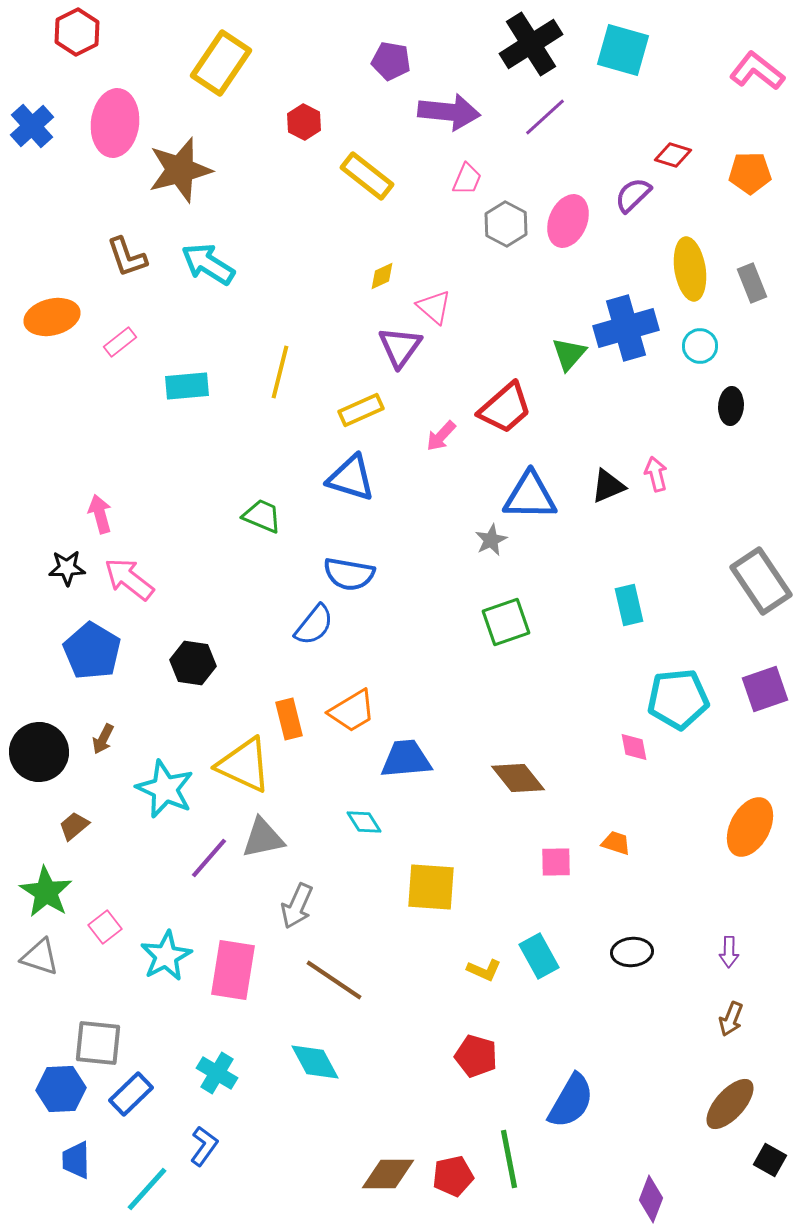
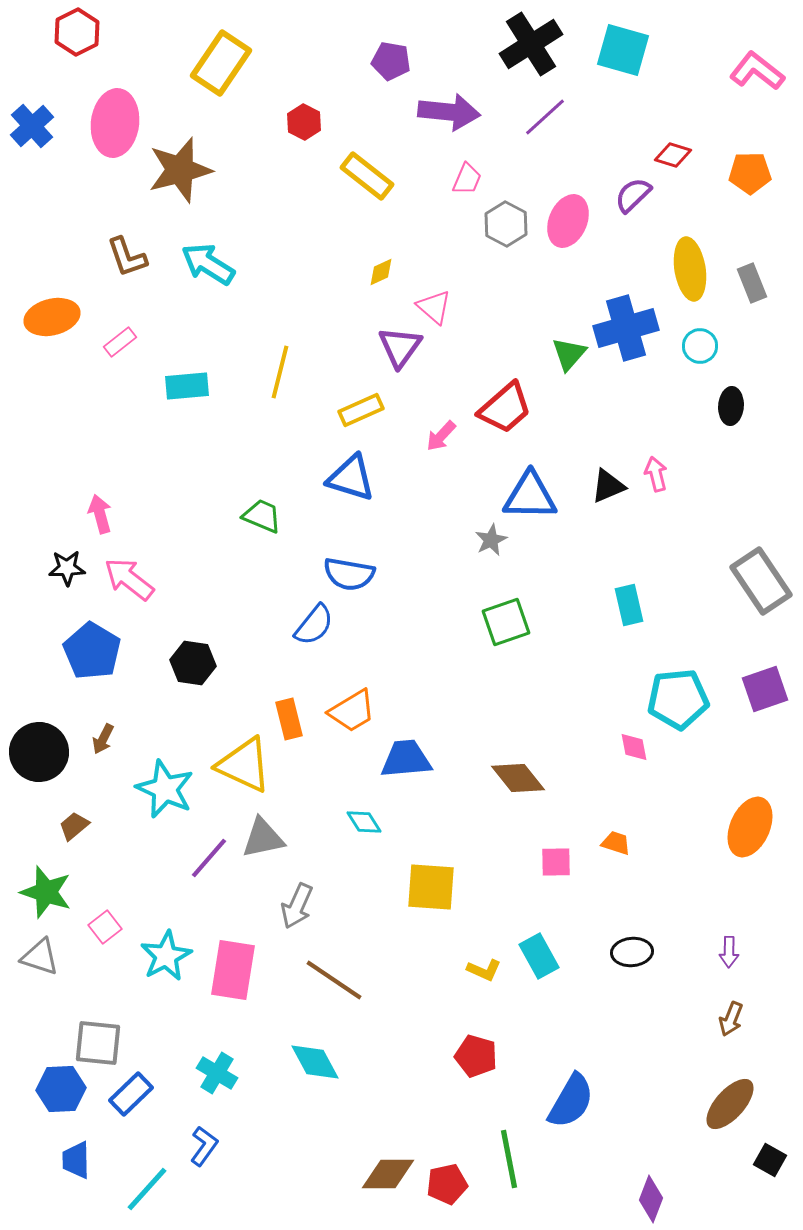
yellow diamond at (382, 276): moved 1 px left, 4 px up
orange ellipse at (750, 827): rotated 4 degrees counterclockwise
green star at (46, 892): rotated 14 degrees counterclockwise
red pentagon at (453, 1176): moved 6 px left, 8 px down
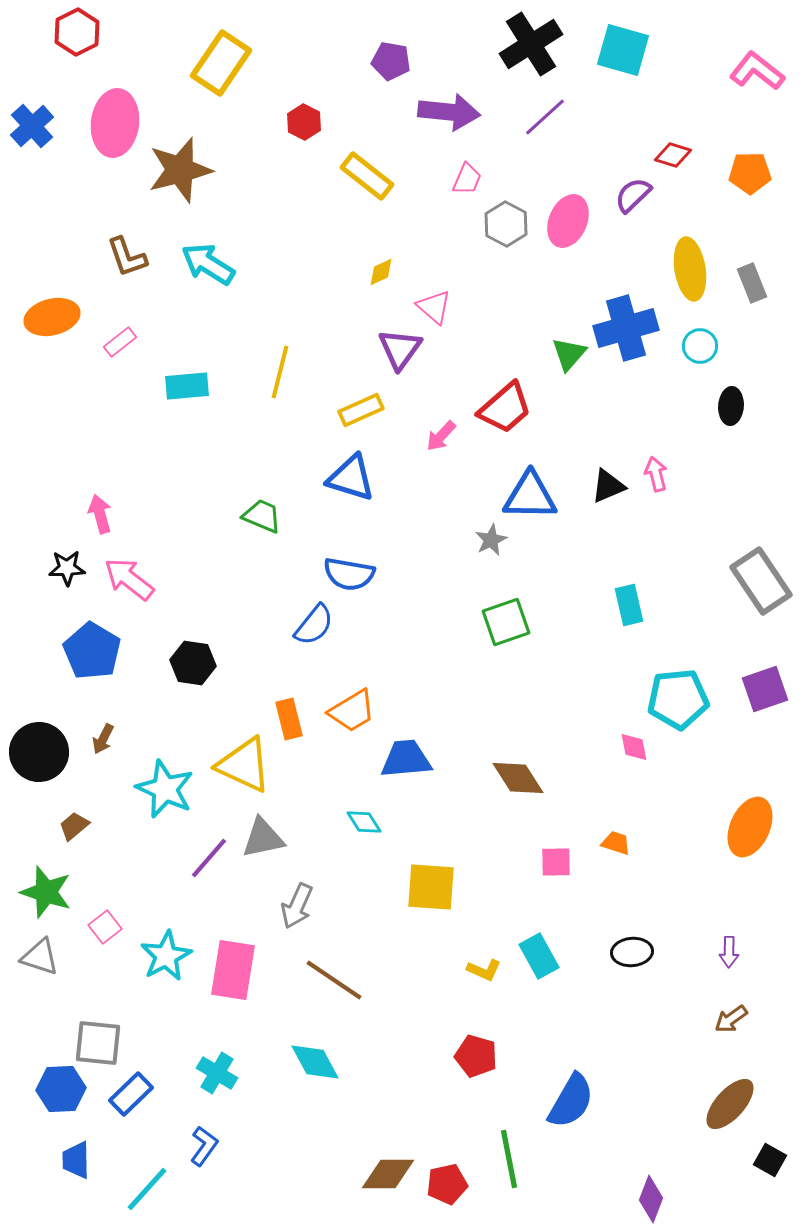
purple triangle at (400, 347): moved 2 px down
brown diamond at (518, 778): rotated 6 degrees clockwise
brown arrow at (731, 1019): rotated 32 degrees clockwise
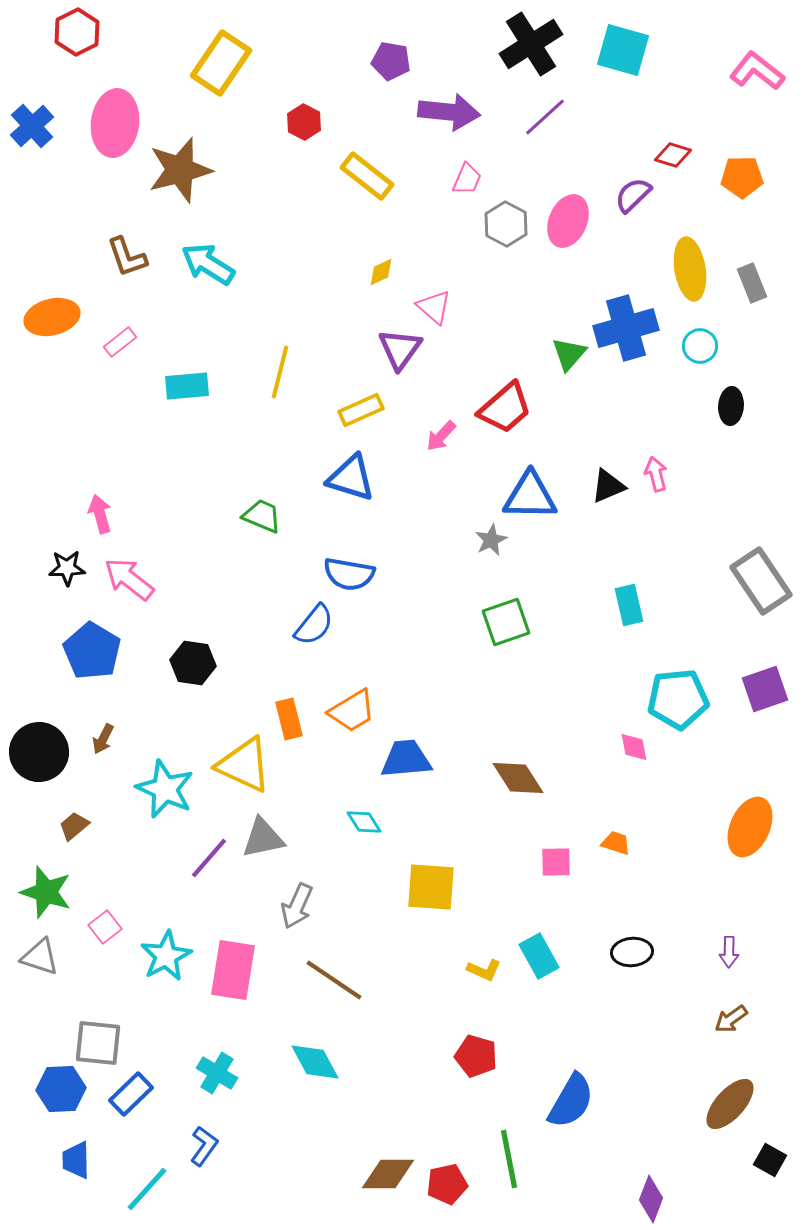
orange pentagon at (750, 173): moved 8 px left, 4 px down
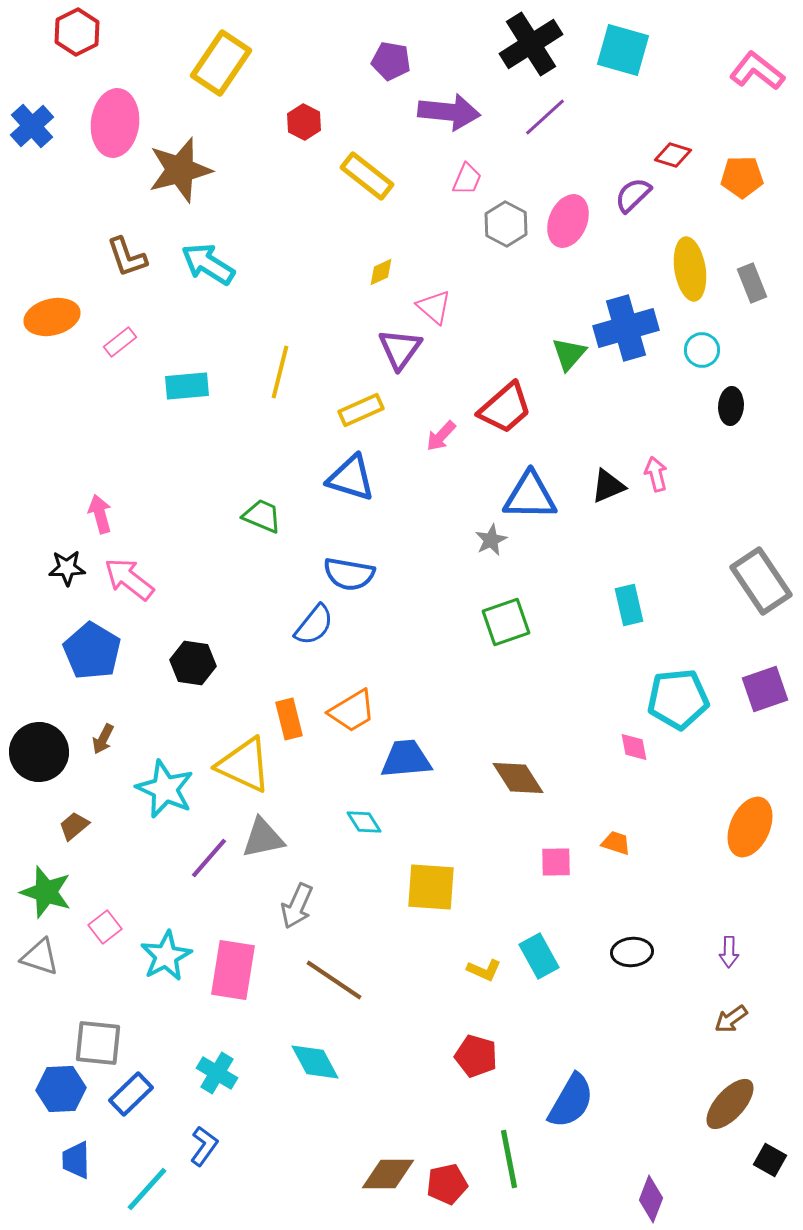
cyan circle at (700, 346): moved 2 px right, 4 px down
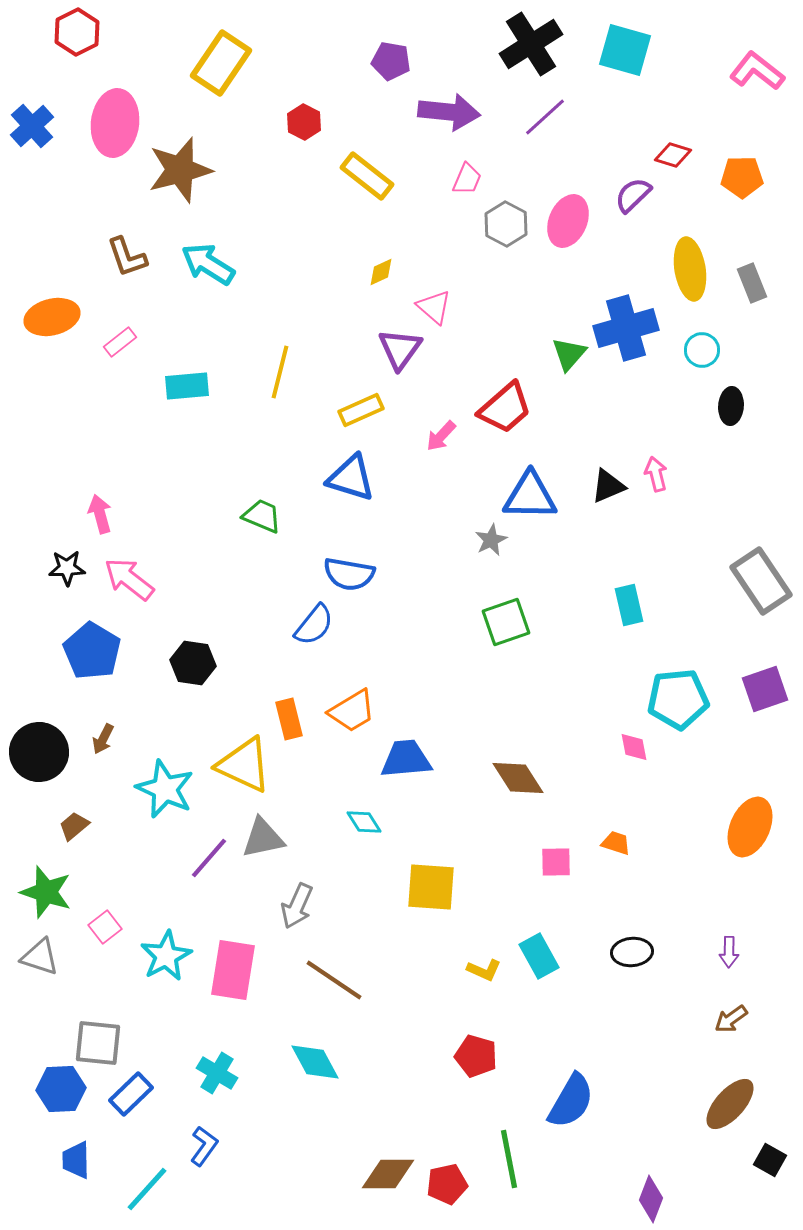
cyan square at (623, 50): moved 2 px right
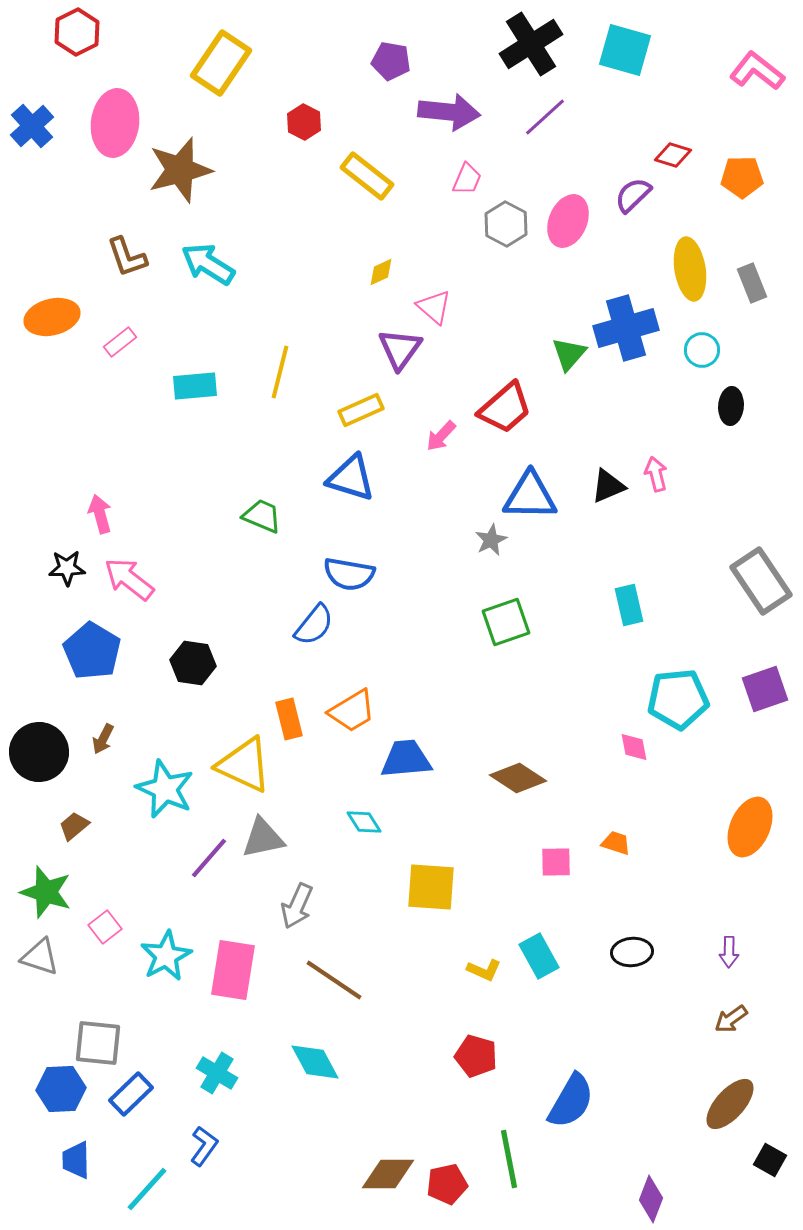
cyan rectangle at (187, 386): moved 8 px right
brown diamond at (518, 778): rotated 24 degrees counterclockwise
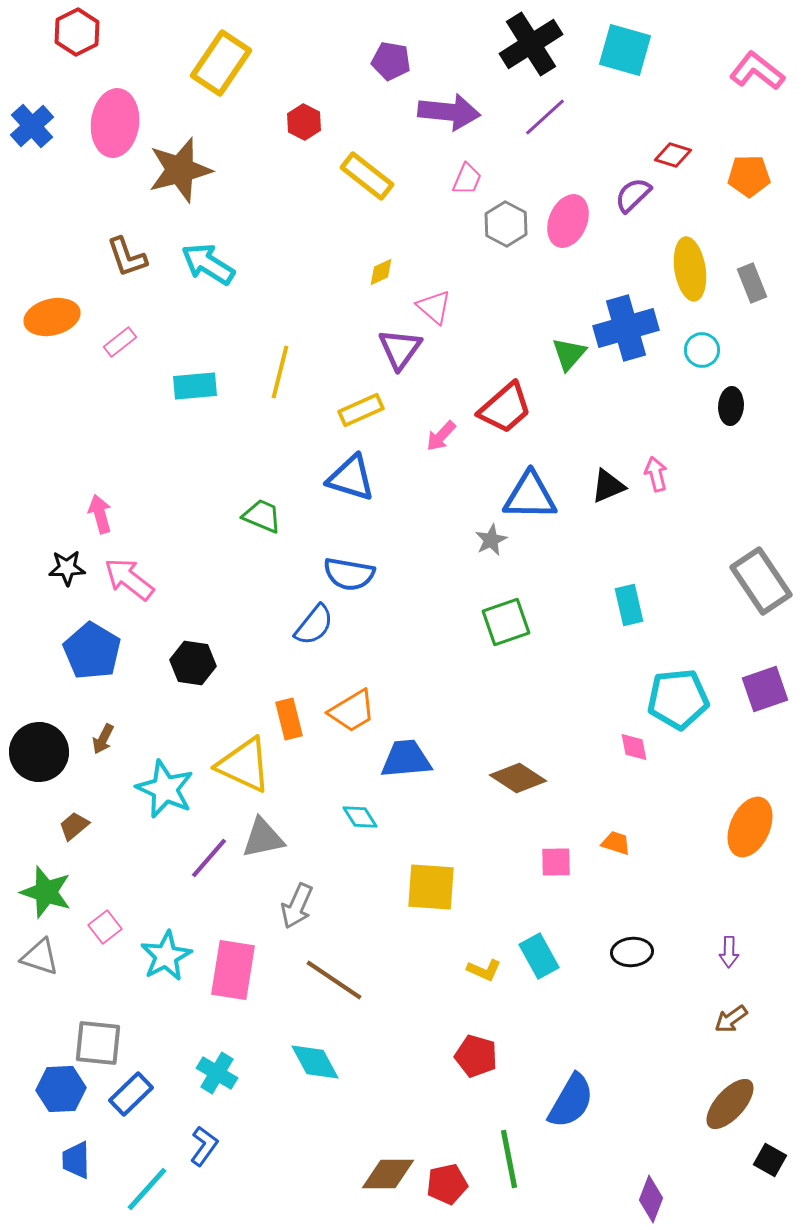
orange pentagon at (742, 177): moved 7 px right, 1 px up
cyan diamond at (364, 822): moved 4 px left, 5 px up
